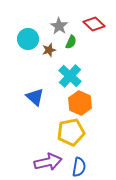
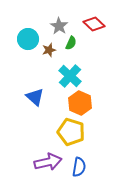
green semicircle: moved 1 px down
yellow pentagon: rotated 28 degrees clockwise
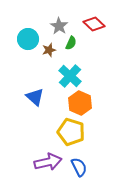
blue semicircle: rotated 36 degrees counterclockwise
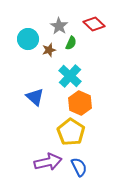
yellow pentagon: rotated 16 degrees clockwise
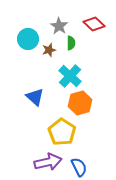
green semicircle: rotated 24 degrees counterclockwise
orange hexagon: rotated 20 degrees clockwise
yellow pentagon: moved 9 px left
